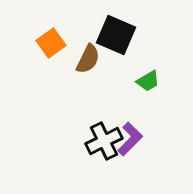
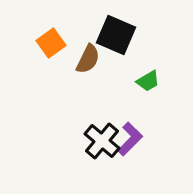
black cross: moved 2 px left; rotated 24 degrees counterclockwise
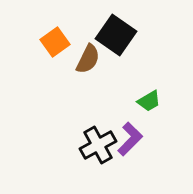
black square: rotated 12 degrees clockwise
orange square: moved 4 px right, 1 px up
green trapezoid: moved 1 px right, 20 px down
black cross: moved 4 px left, 4 px down; rotated 21 degrees clockwise
